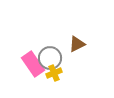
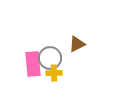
pink rectangle: rotated 30 degrees clockwise
yellow cross: rotated 21 degrees clockwise
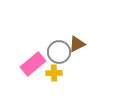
gray circle: moved 9 px right, 6 px up
pink rectangle: rotated 55 degrees clockwise
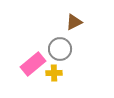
brown triangle: moved 3 px left, 22 px up
gray circle: moved 1 px right, 3 px up
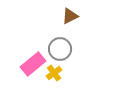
brown triangle: moved 4 px left, 6 px up
yellow cross: rotated 35 degrees counterclockwise
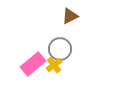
yellow cross: moved 8 px up
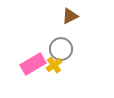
gray circle: moved 1 px right
pink rectangle: rotated 10 degrees clockwise
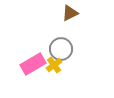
brown triangle: moved 3 px up
